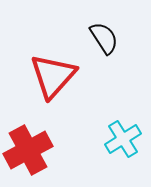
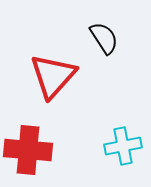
cyan cross: moved 7 px down; rotated 21 degrees clockwise
red cross: rotated 33 degrees clockwise
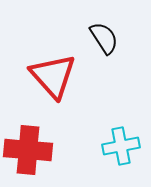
red triangle: rotated 24 degrees counterclockwise
cyan cross: moved 2 px left
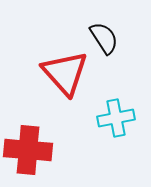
red triangle: moved 12 px right, 3 px up
cyan cross: moved 5 px left, 28 px up
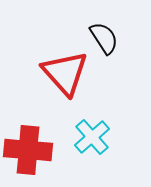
cyan cross: moved 24 px left, 19 px down; rotated 30 degrees counterclockwise
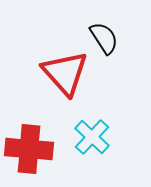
cyan cross: rotated 6 degrees counterclockwise
red cross: moved 1 px right, 1 px up
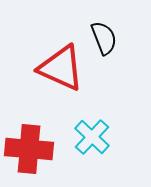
black semicircle: rotated 12 degrees clockwise
red triangle: moved 4 px left, 5 px up; rotated 24 degrees counterclockwise
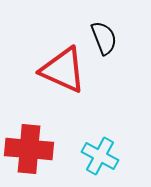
red triangle: moved 2 px right, 2 px down
cyan cross: moved 8 px right, 19 px down; rotated 15 degrees counterclockwise
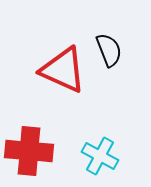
black semicircle: moved 5 px right, 12 px down
red cross: moved 2 px down
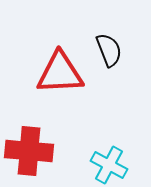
red triangle: moved 3 px left, 3 px down; rotated 27 degrees counterclockwise
cyan cross: moved 9 px right, 9 px down
